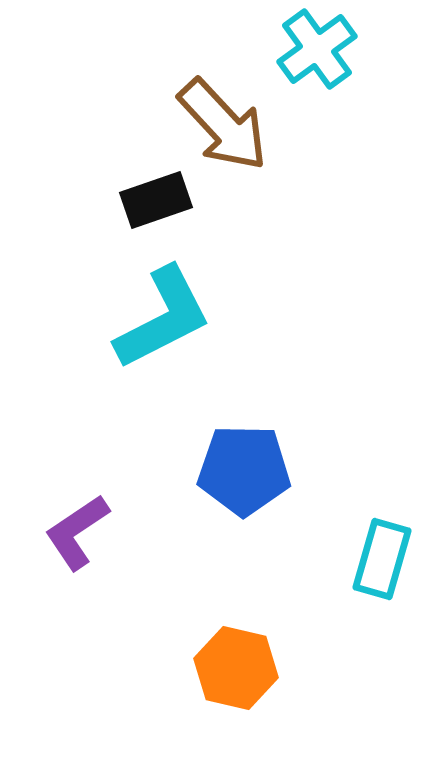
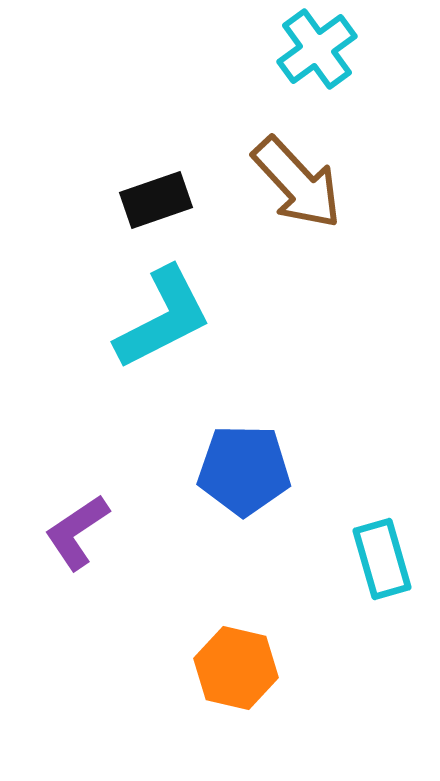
brown arrow: moved 74 px right, 58 px down
cyan rectangle: rotated 32 degrees counterclockwise
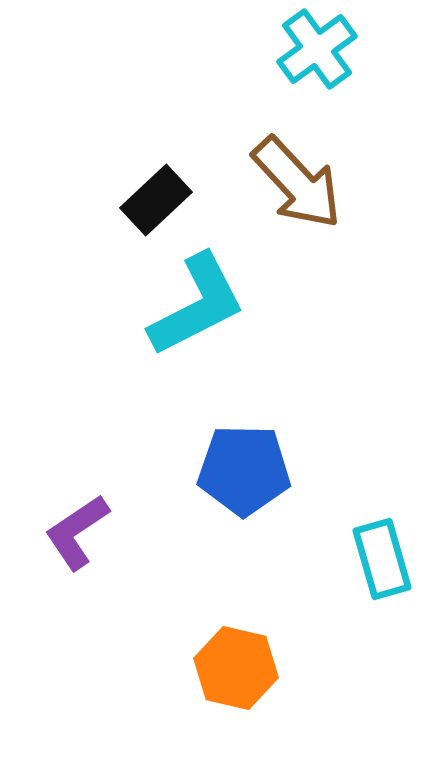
black rectangle: rotated 24 degrees counterclockwise
cyan L-shape: moved 34 px right, 13 px up
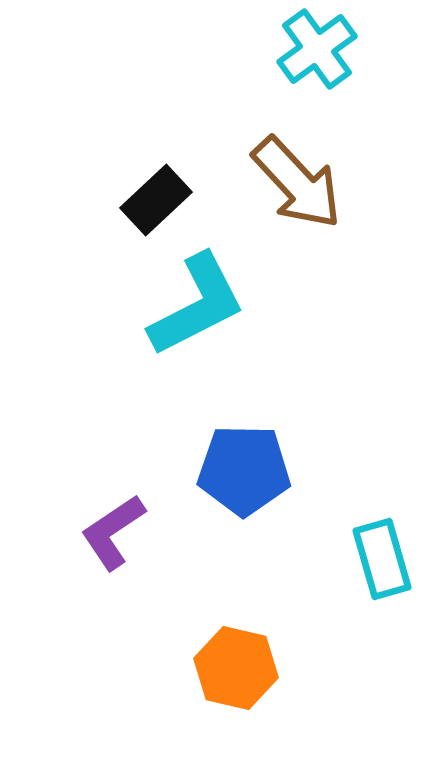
purple L-shape: moved 36 px right
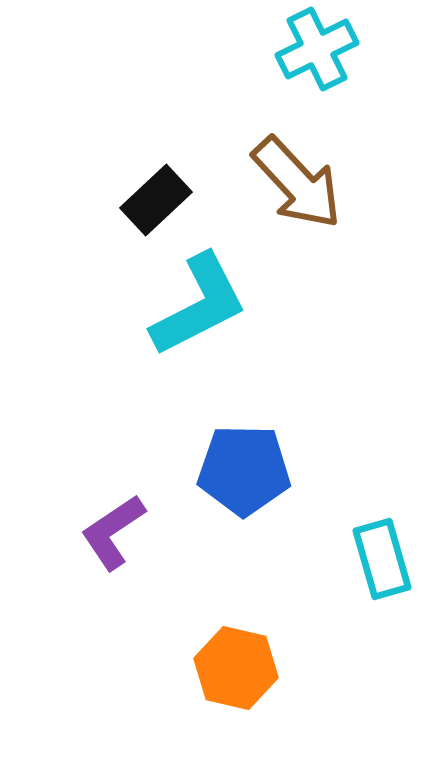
cyan cross: rotated 10 degrees clockwise
cyan L-shape: moved 2 px right
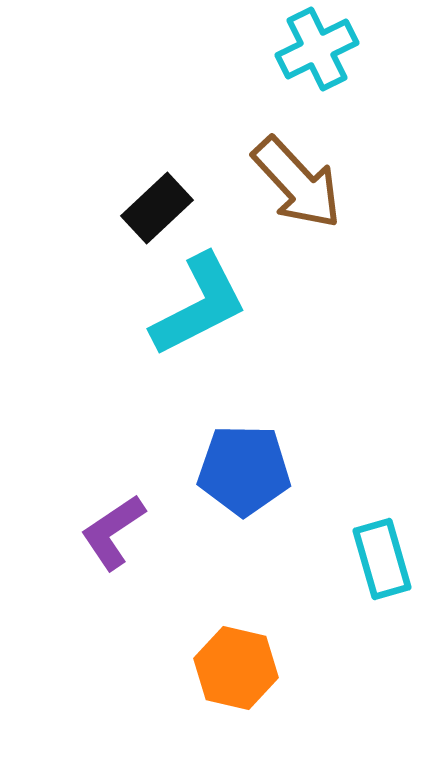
black rectangle: moved 1 px right, 8 px down
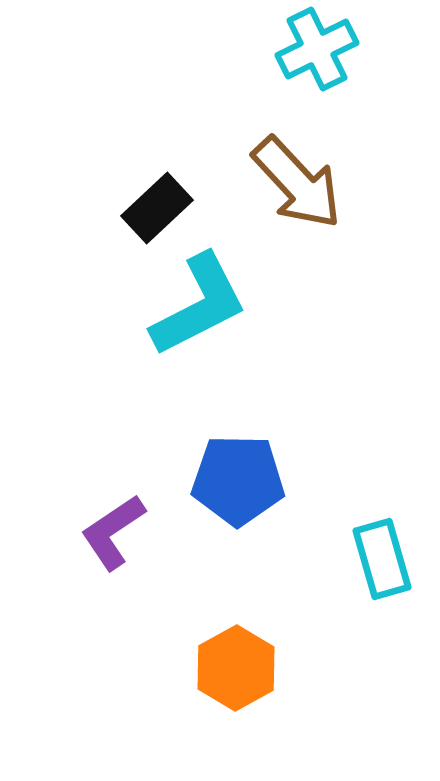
blue pentagon: moved 6 px left, 10 px down
orange hexagon: rotated 18 degrees clockwise
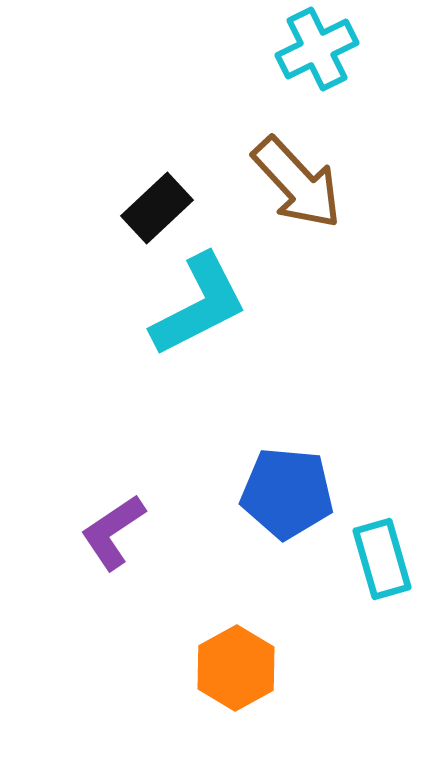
blue pentagon: moved 49 px right, 13 px down; rotated 4 degrees clockwise
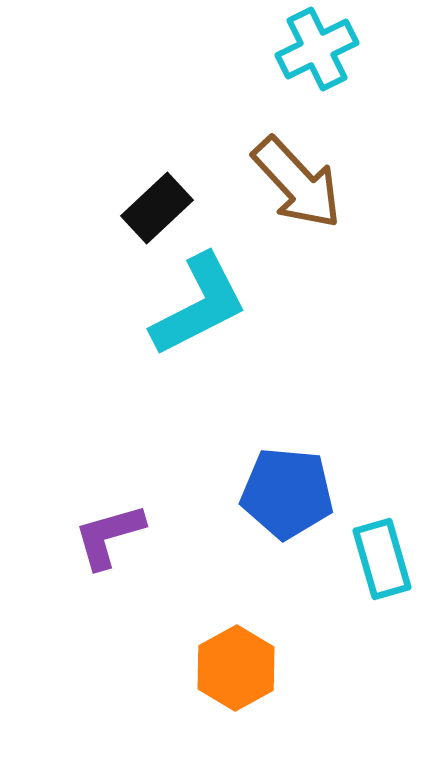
purple L-shape: moved 4 px left, 4 px down; rotated 18 degrees clockwise
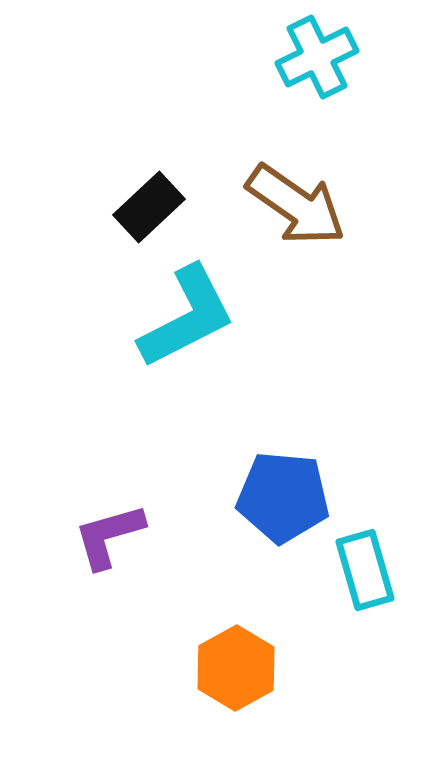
cyan cross: moved 8 px down
brown arrow: moved 1 px left, 22 px down; rotated 12 degrees counterclockwise
black rectangle: moved 8 px left, 1 px up
cyan L-shape: moved 12 px left, 12 px down
blue pentagon: moved 4 px left, 4 px down
cyan rectangle: moved 17 px left, 11 px down
